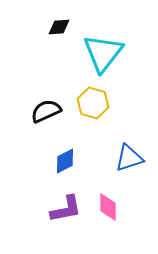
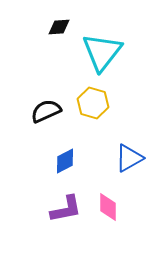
cyan triangle: moved 1 px left, 1 px up
blue triangle: rotated 12 degrees counterclockwise
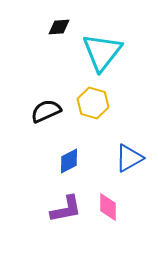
blue diamond: moved 4 px right
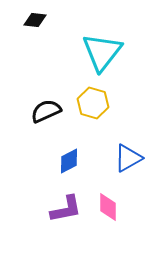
black diamond: moved 24 px left, 7 px up; rotated 10 degrees clockwise
blue triangle: moved 1 px left
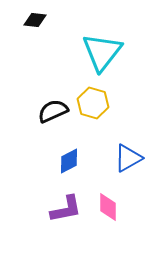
black semicircle: moved 7 px right
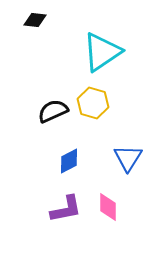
cyan triangle: rotated 18 degrees clockwise
blue triangle: rotated 28 degrees counterclockwise
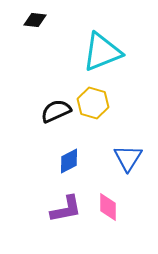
cyan triangle: rotated 12 degrees clockwise
black semicircle: moved 3 px right
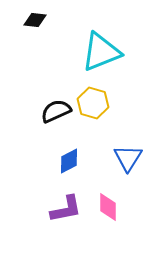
cyan triangle: moved 1 px left
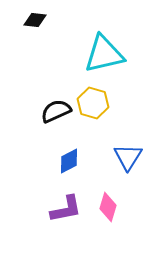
cyan triangle: moved 3 px right, 2 px down; rotated 9 degrees clockwise
blue triangle: moved 1 px up
pink diamond: rotated 16 degrees clockwise
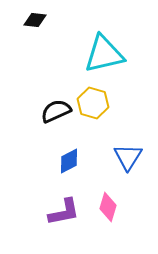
purple L-shape: moved 2 px left, 3 px down
